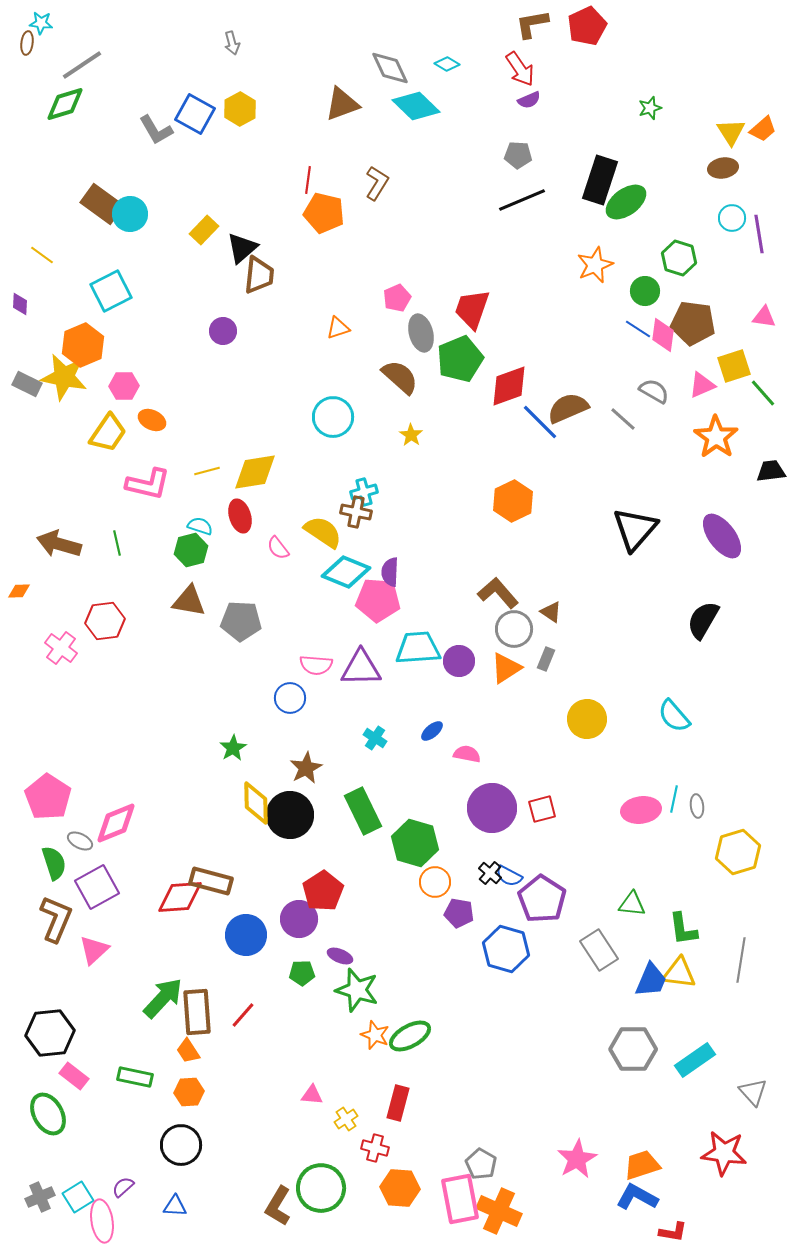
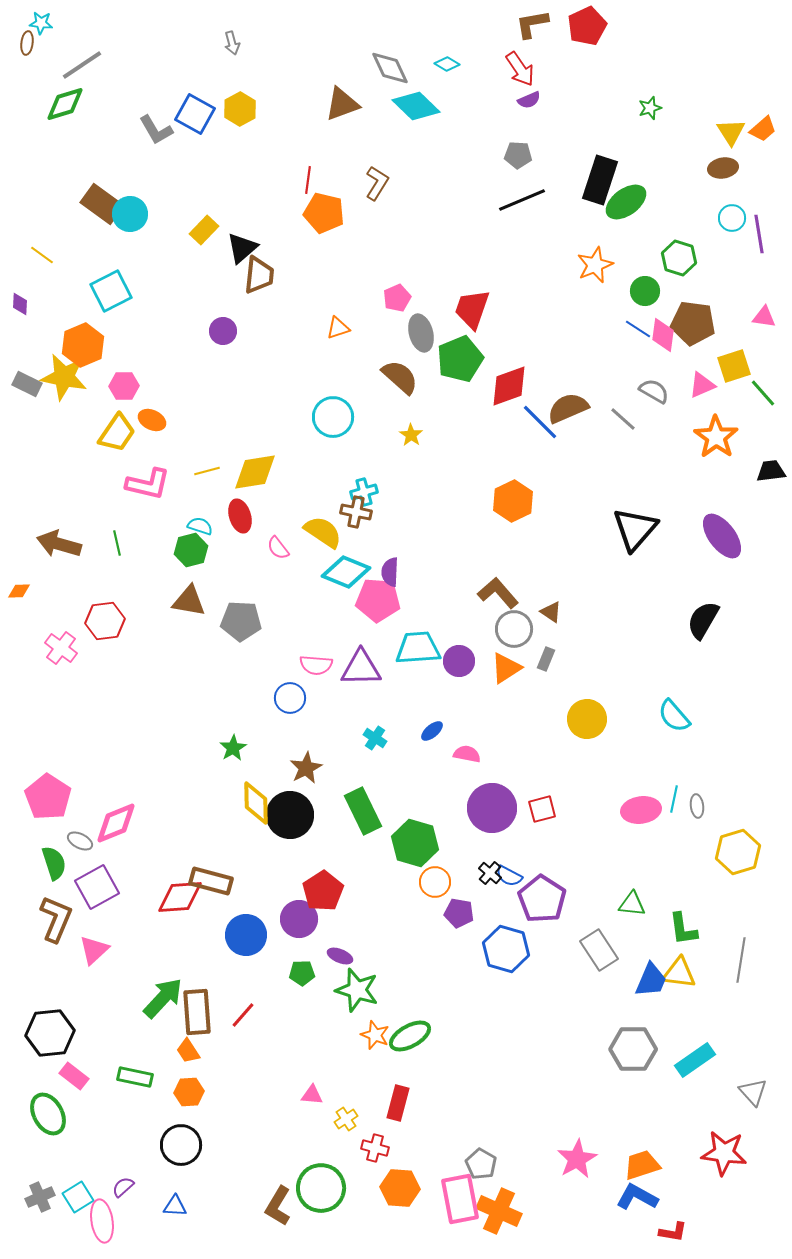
yellow trapezoid at (108, 433): moved 9 px right
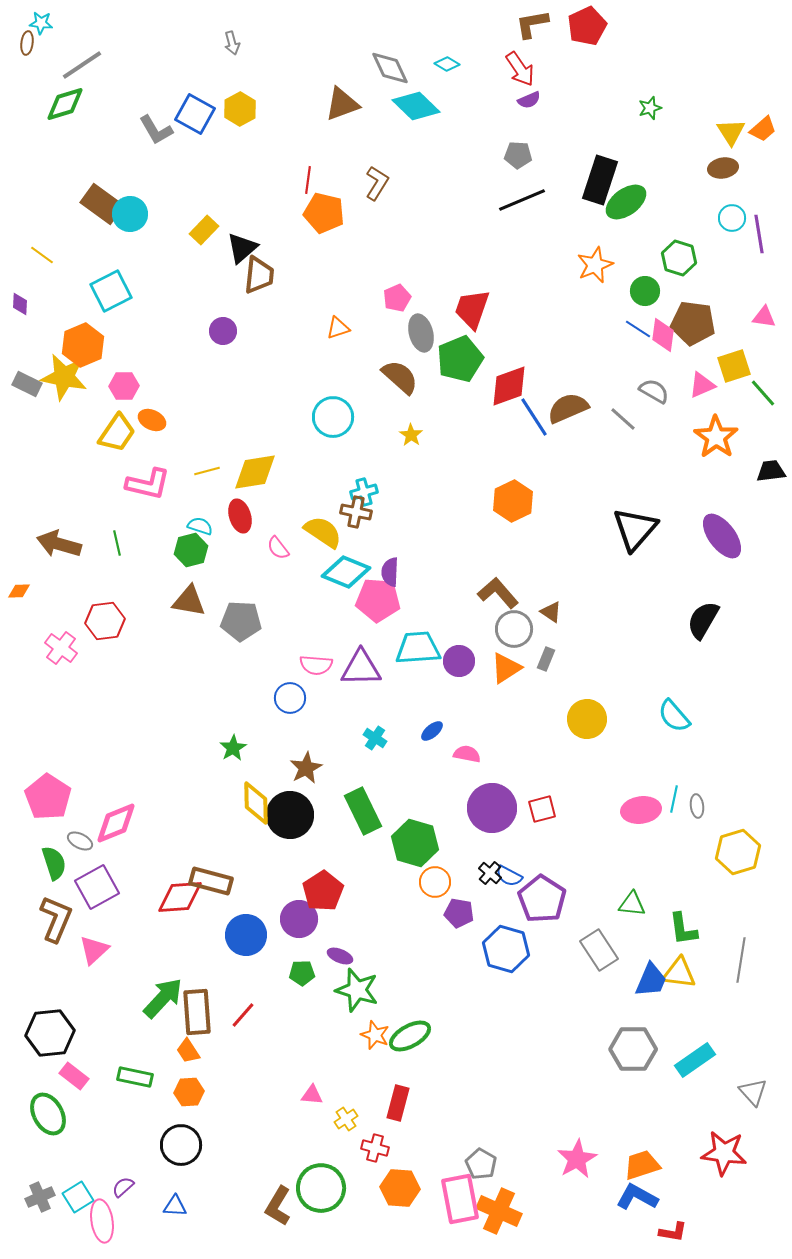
blue line at (540, 422): moved 6 px left, 5 px up; rotated 12 degrees clockwise
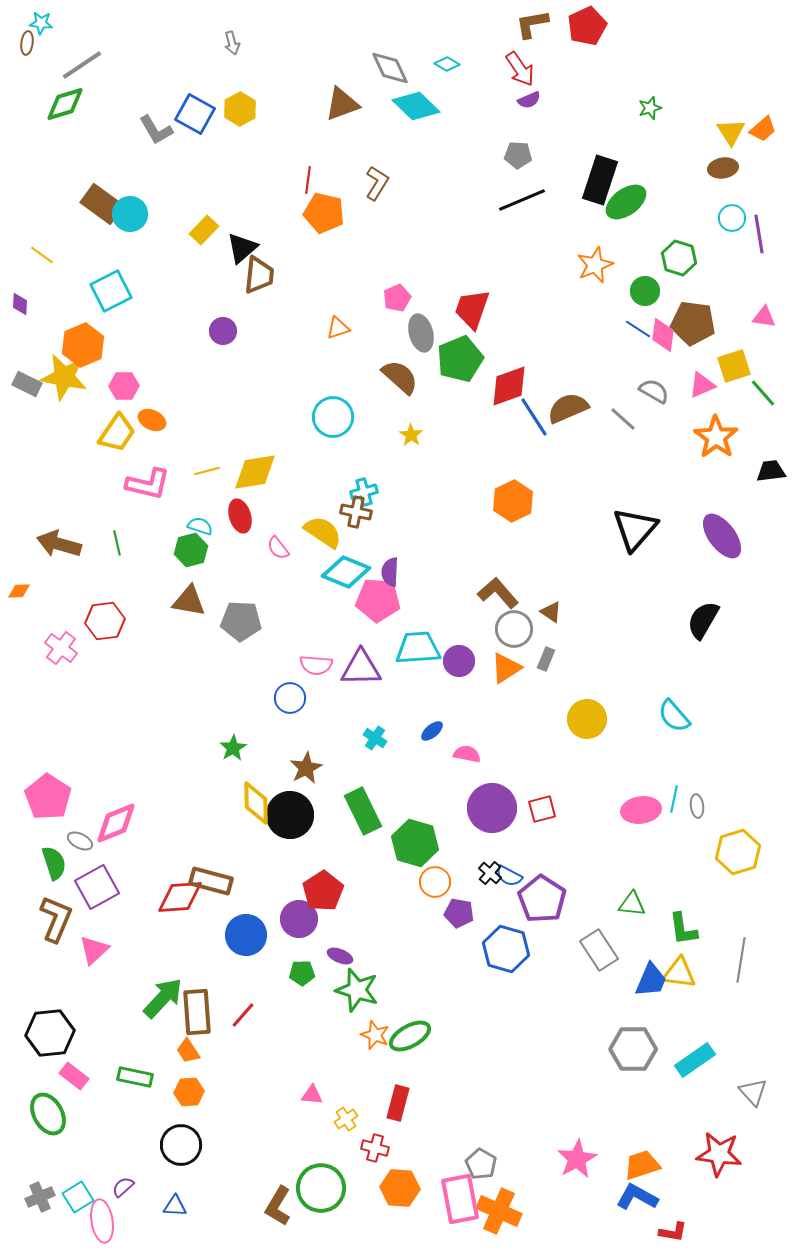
red star at (724, 1153): moved 5 px left, 1 px down
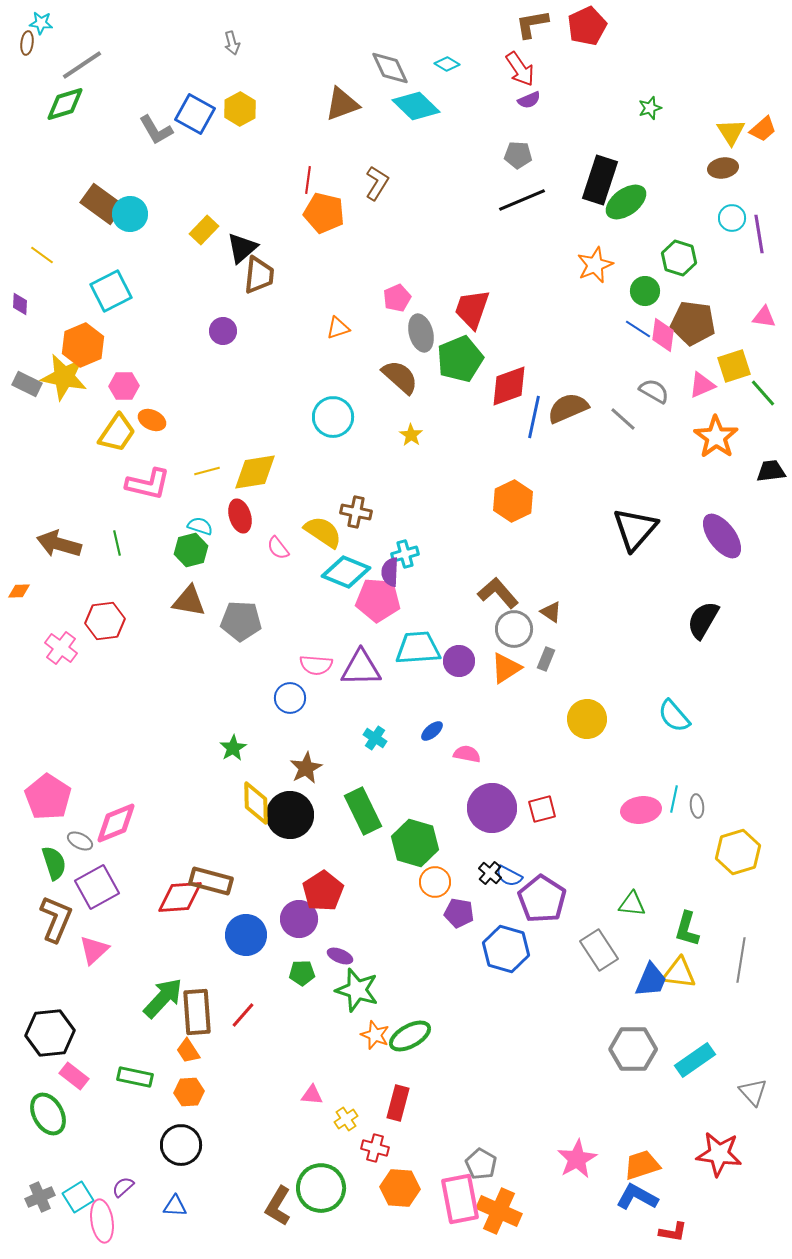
blue line at (534, 417): rotated 45 degrees clockwise
cyan cross at (364, 492): moved 41 px right, 62 px down
green L-shape at (683, 929): moved 4 px right; rotated 24 degrees clockwise
